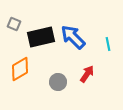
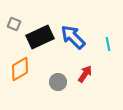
black rectangle: moved 1 px left; rotated 12 degrees counterclockwise
red arrow: moved 2 px left
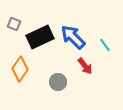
cyan line: moved 3 px left, 1 px down; rotated 24 degrees counterclockwise
orange diamond: rotated 25 degrees counterclockwise
red arrow: moved 8 px up; rotated 108 degrees clockwise
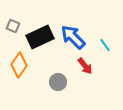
gray square: moved 1 px left, 2 px down
orange diamond: moved 1 px left, 4 px up
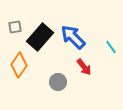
gray square: moved 2 px right, 1 px down; rotated 32 degrees counterclockwise
black rectangle: rotated 24 degrees counterclockwise
cyan line: moved 6 px right, 2 px down
red arrow: moved 1 px left, 1 px down
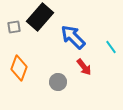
gray square: moved 1 px left
black rectangle: moved 20 px up
orange diamond: moved 3 px down; rotated 15 degrees counterclockwise
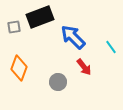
black rectangle: rotated 28 degrees clockwise
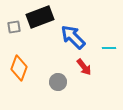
cyan line: moved 2 px left, 1 px down; rotated 56 degrees counterclockwise
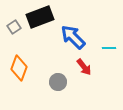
gray square: rotated 24 degrees counterclockwise
